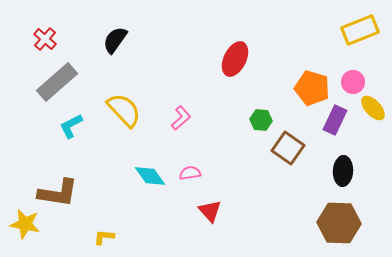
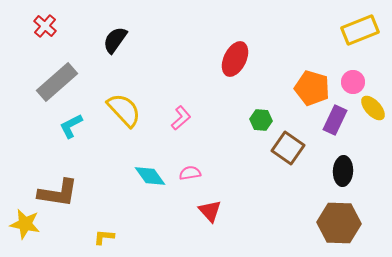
red cross: moved 13 px up
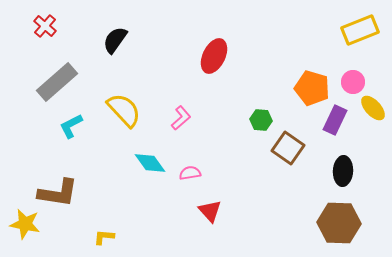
red ellipse: moved 21 px left, 3 px up
cyan diamond: moved 13 px up
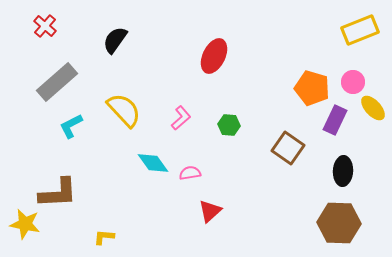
green hexagon: moved 32 px left, 5 px down
cyan diamond: moved 3 px right
brown L-shape: rotated 12 degrees counterclockwise
red triangle: rotated 30 degrees clockwise
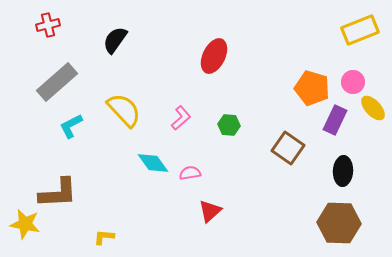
red cross: moved 3 px right, 1 px up; rotated 35 degrees clockwise
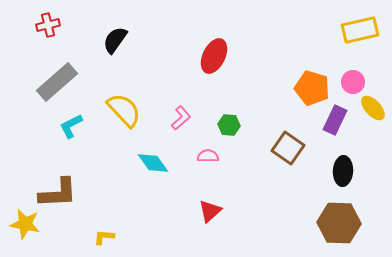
yellow rectangle: rotated 9 degrees clockwise
pink semicircle: moved 18 px right, 17 px up; rotated 10 degrees clockwise
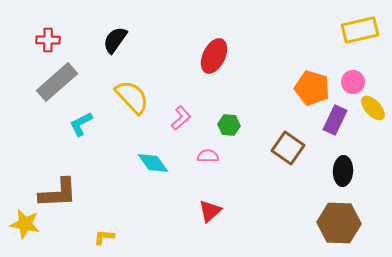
red cross: moved 15 px down; rotated 15 degrees clockwise
yellow semicircle: moved 8 px right, 13 px up
cyan L-shape: moved 10 px right, 2 px up
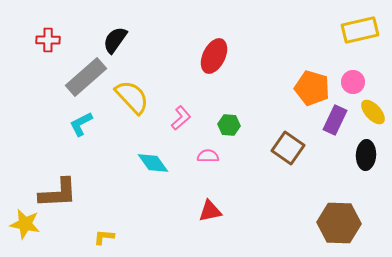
gray rectangle: moved 29 px right, 5 px up
yellow ellipse: moved 4 px down
black ellipse: moved 23 px right, 16 px up
red triangle: rotated 30 degrees clockwise
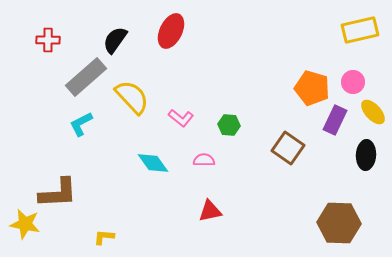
red ellipse: moved 43 px left, 25 px up
pink L-shape: rotated 80 degrees clockwise
pink semicircle: moved 4 px left, 4 px down
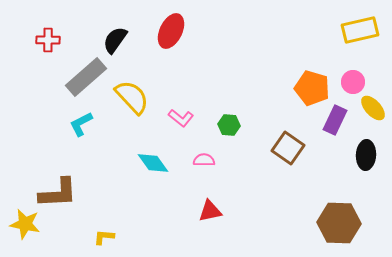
yellow ellipse: moved 4 px up
